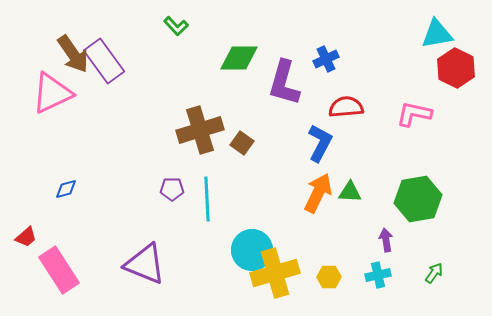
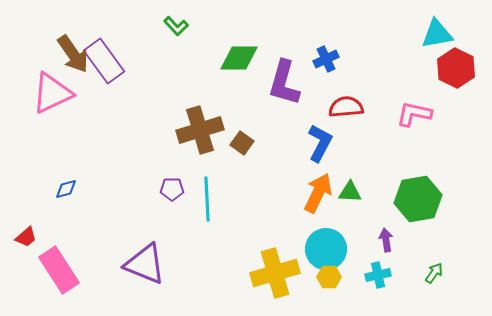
cyan circle: moved 74 px right, 1 px up
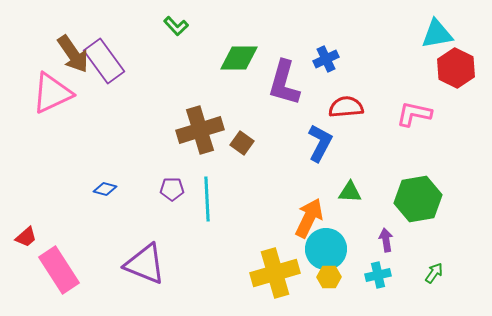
blue diamond: moved 39 px right; rotated 30 degrees clockwise
orange arrow: moved 9 px left, 25 px down
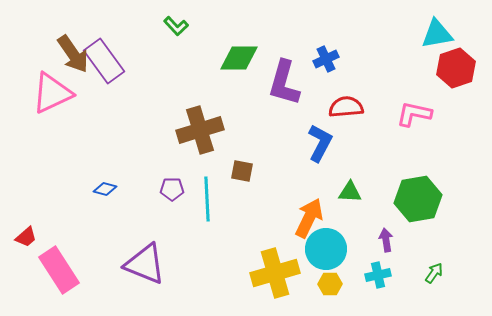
red hexagon: rotated 15 degrees clockwise
brown square: moved 28 px down; rotated 25 degrees counterclockwise
yellow hexagon: moved 1 px right, 7 px down
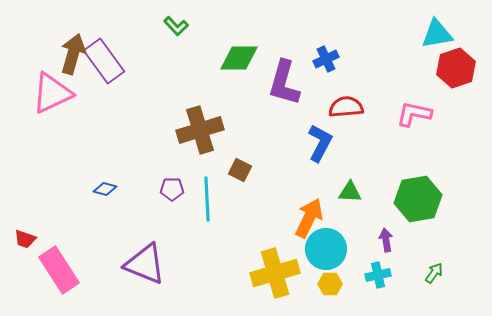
brown arrow: rotated 129 degrees counterclockwise
brown square: moved 2 px left, 1 px up; rotated 15 degrees clockwise
red trapezoid: moved 1 px left, 2 px down; rotated 60 degrees clockwise
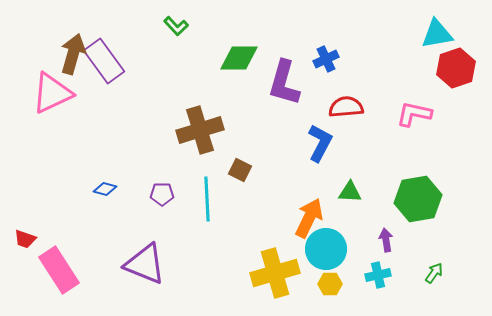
purple pentagon: moved 10 px left, 5 px down
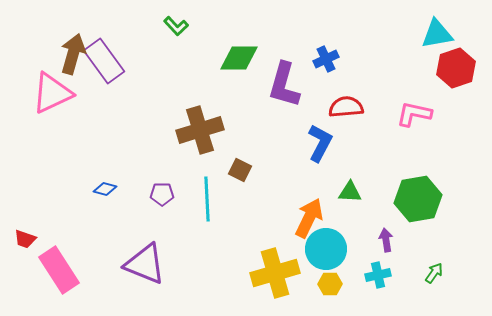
purple L-shape: moved 2 px down
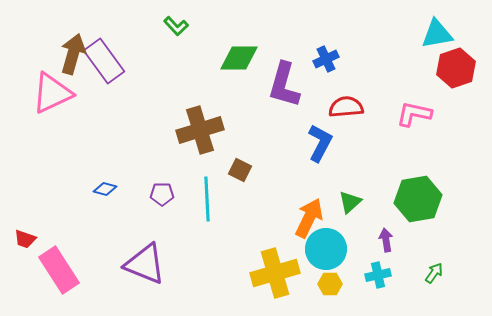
green triangle: moved 10 px down; rotated 45 degrees counterclockwise
